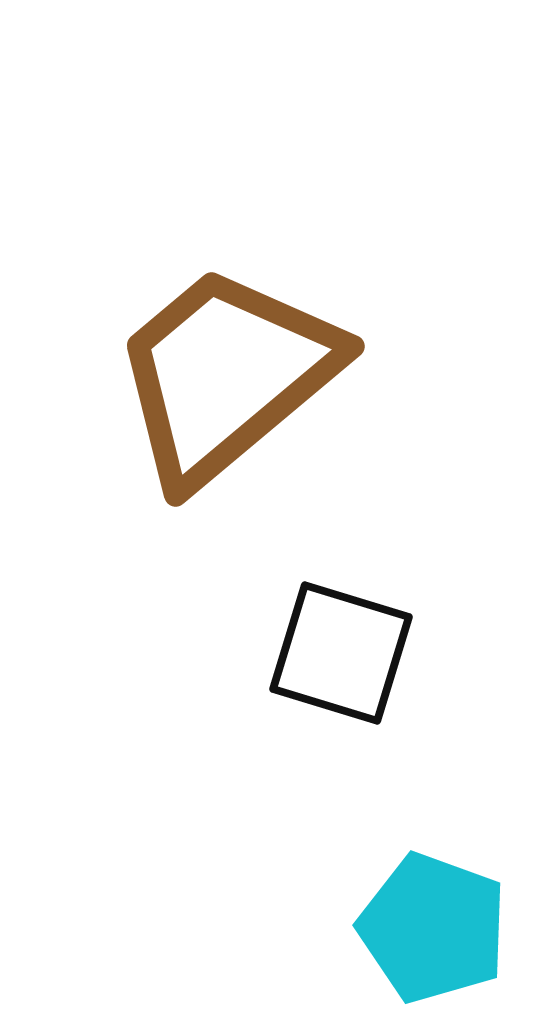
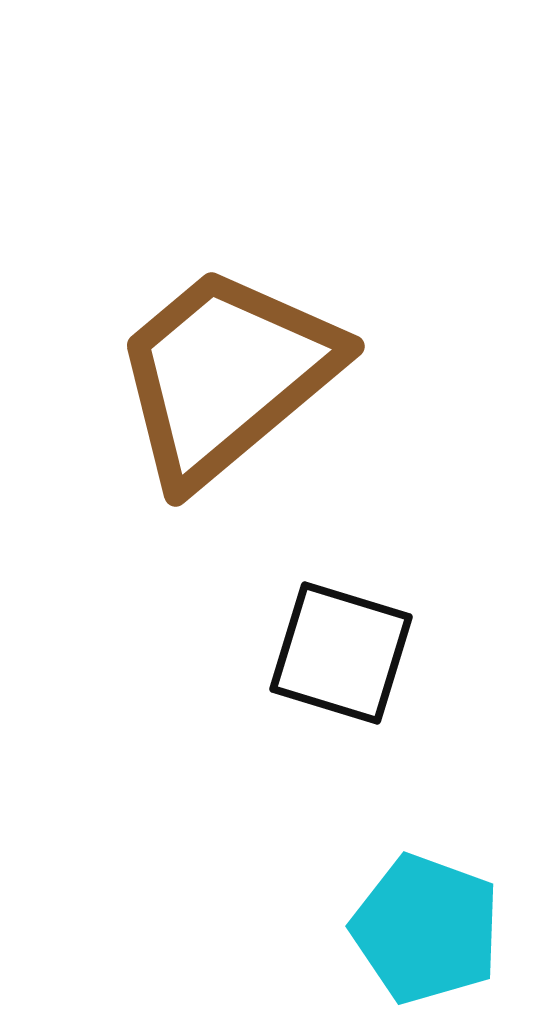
cyan pentagon: moved 7 px left, 1 px down
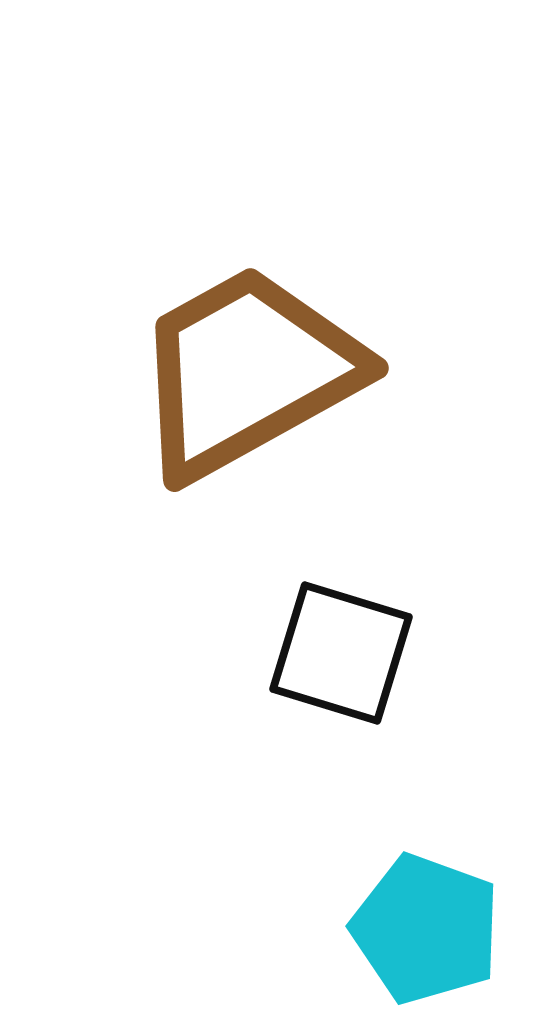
brown trapezoid: moved 21 px right, 3 px up; rotated 11 degrees clockwise
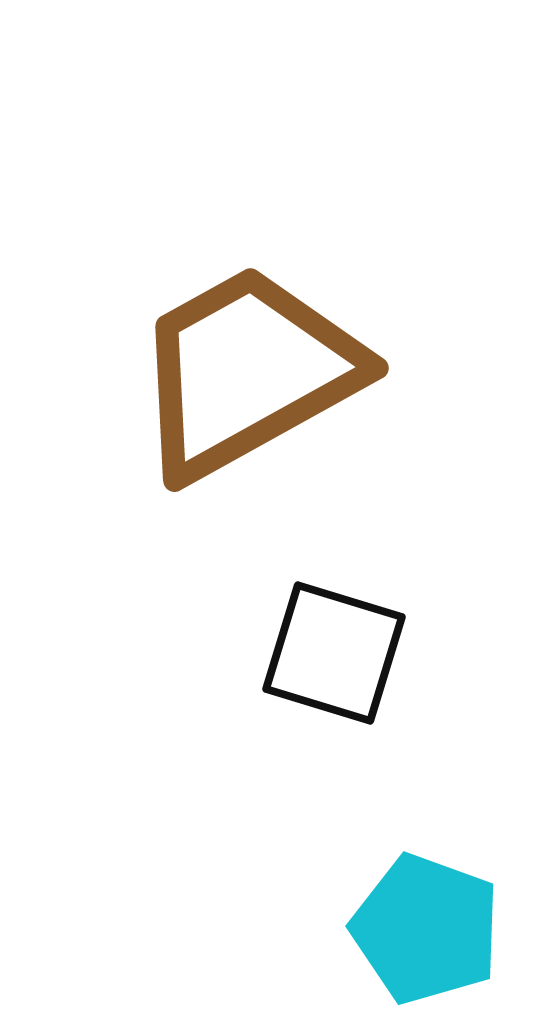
black square: moved 7 px left
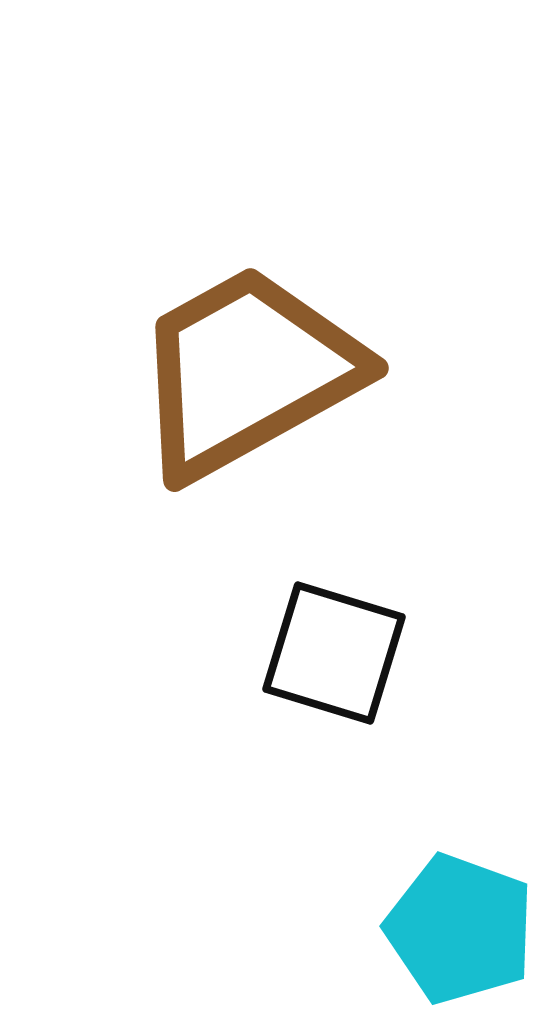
cyan pentagon: moved 34 px right
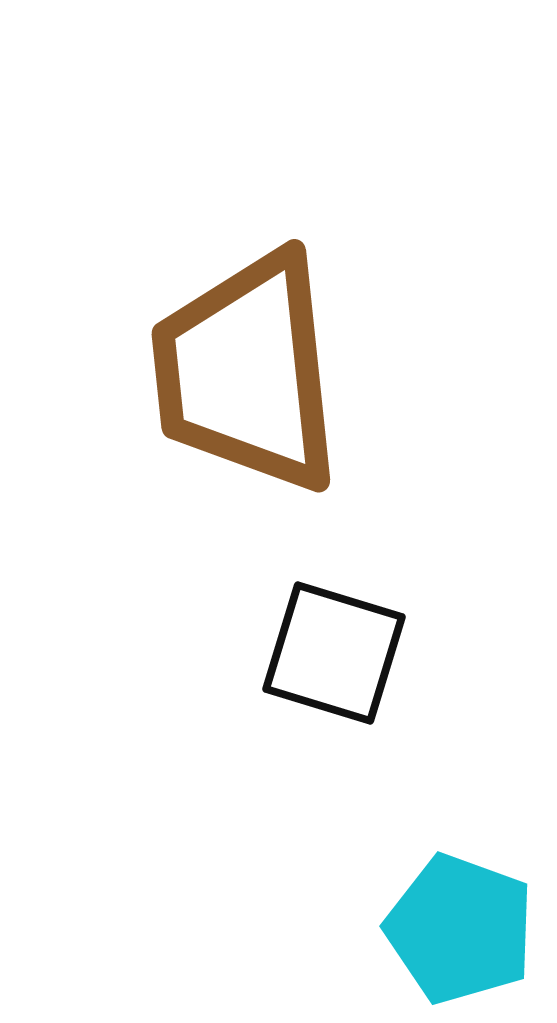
brown trapezoid: rotated 67 degrees counterclockwise
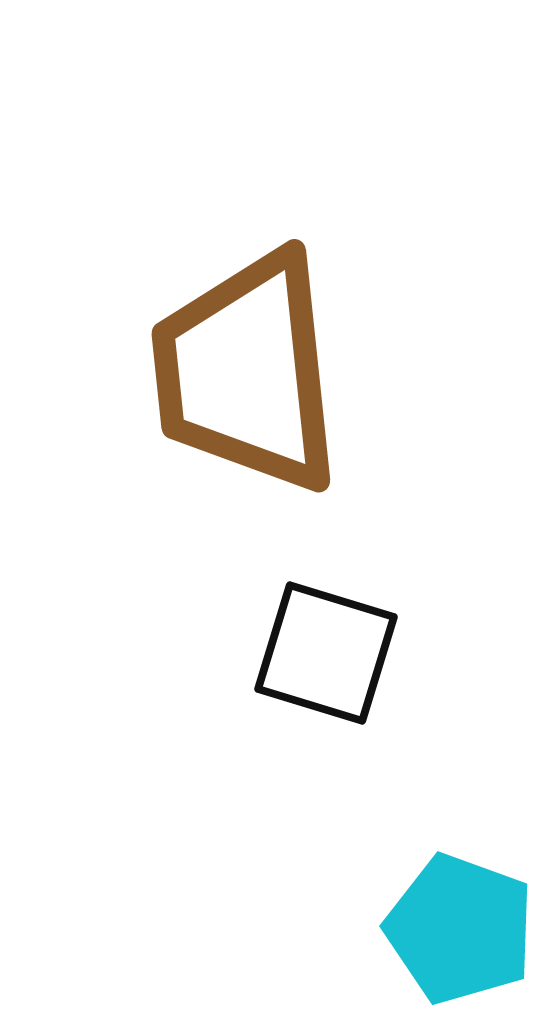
black square: moved 8 px left
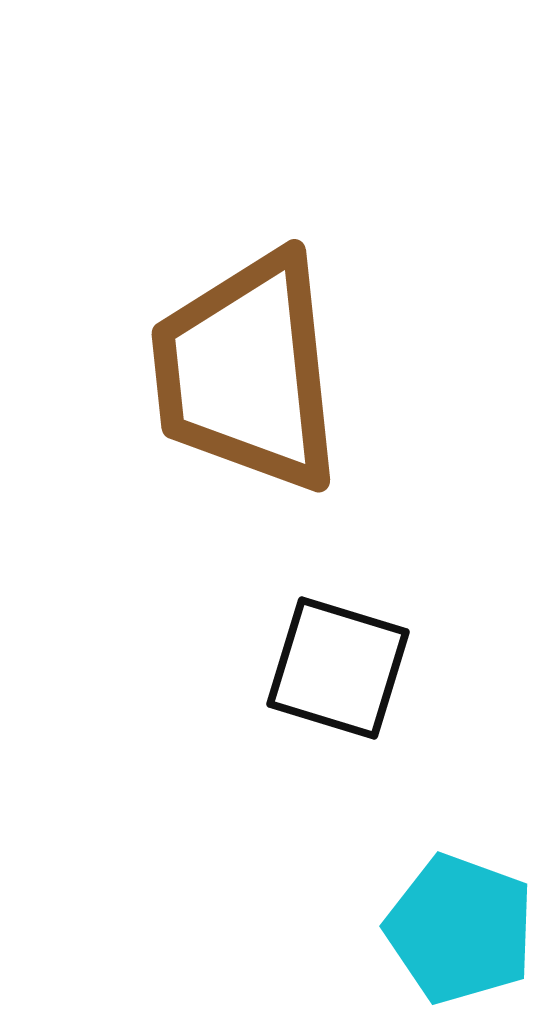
black square: moved 12 px right, 15 px down
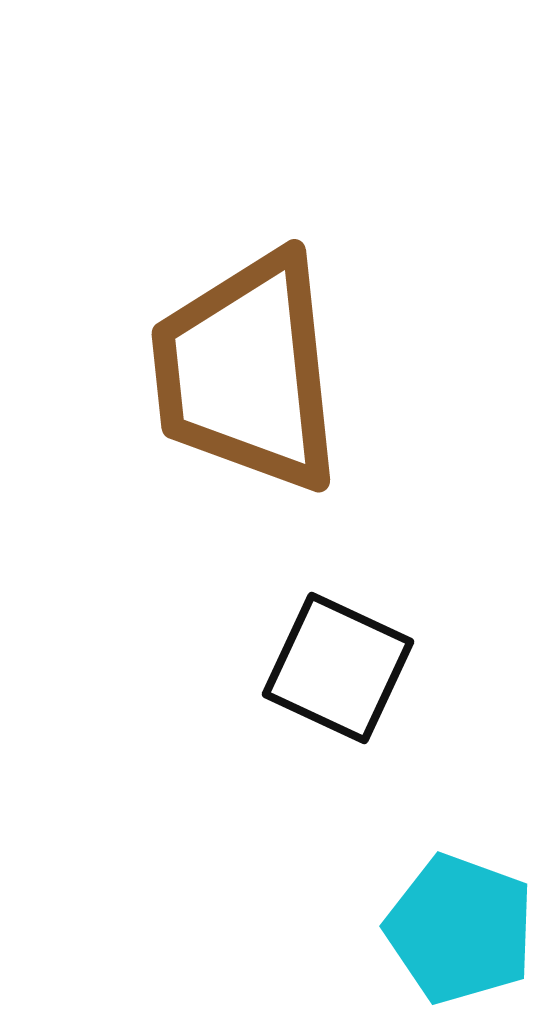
black square: rotated 8 degrees clockwise
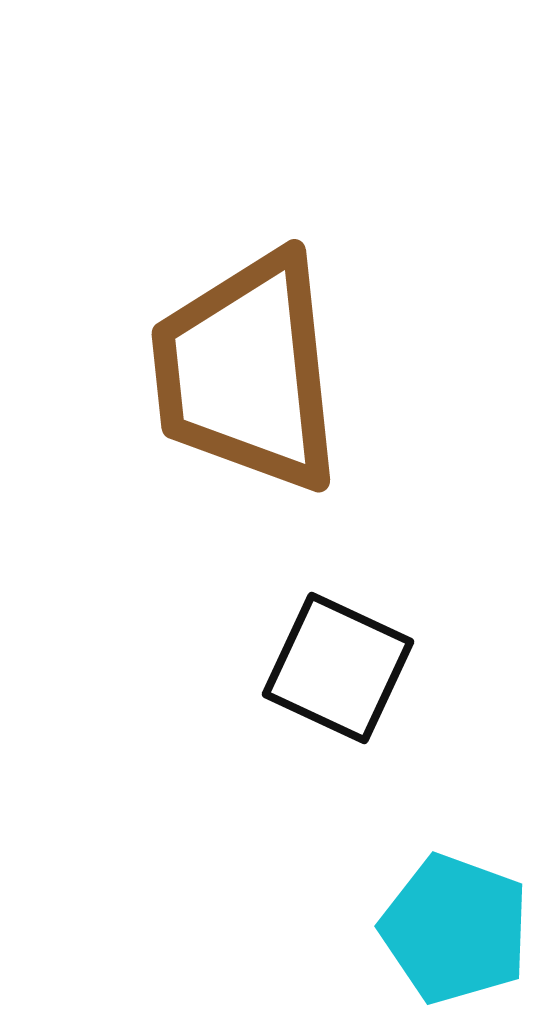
cyan pentagon: moved 5 px left
